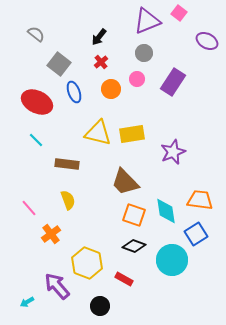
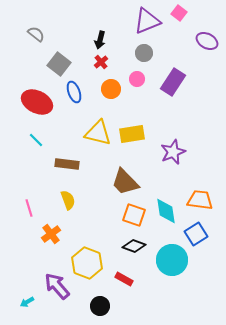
black arrow: moved 1 px right, 3 px down; rotated 24 degrees counterclockwise
pink line: rotated 24 degrees clockwise
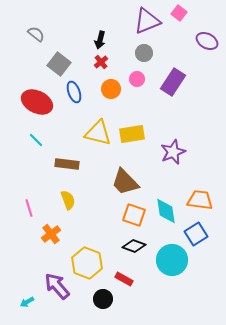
black circle: moved 3 px right, 7 px up
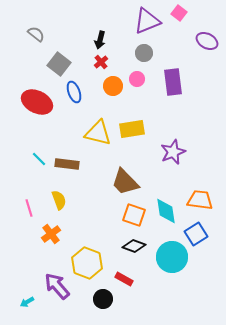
purple rectangle: rotated 40 degrees counterclockwise
orange circle: moved 2 px right, 3 px up
yellow rectangle: moved 5 px up
cyan line: moved 3 px right, 19 px down
yellow semicircle: moved 9 px left
cyan circle: moved 3 px up
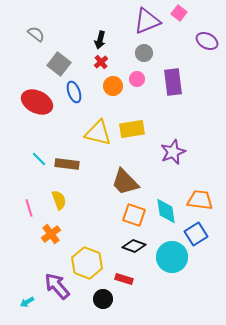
red rectangle: rotated 12 degrees counterclockwise
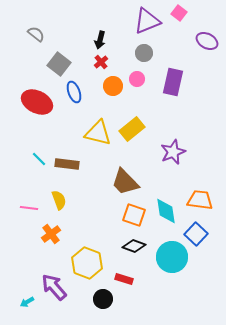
purple rectangle: rotated 20 degrees clockwise
yellow rectangle: rotated 30 degrees counterclockwise
pink line: rotated 66 degrees counterclockwise
blue square: rotated 15 degrees counterclockwise
purple arrow: moved 3 px left, 1 px down
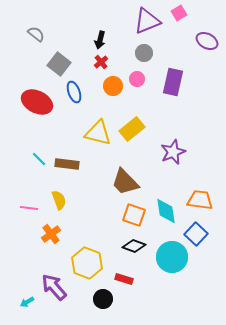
pink square: rotated 21 degrees clockwise
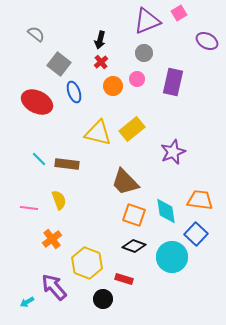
orange cross: moved 1 px right, 5 px down
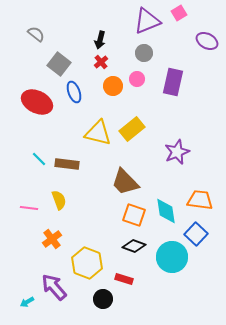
purple star: moved 4 px right
